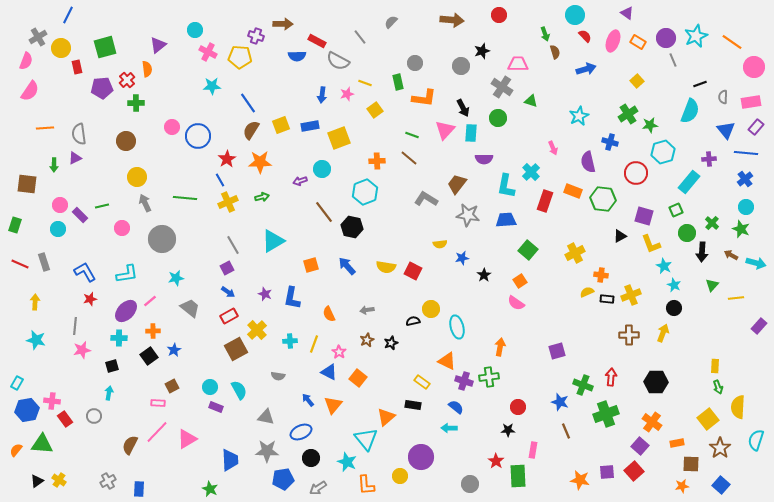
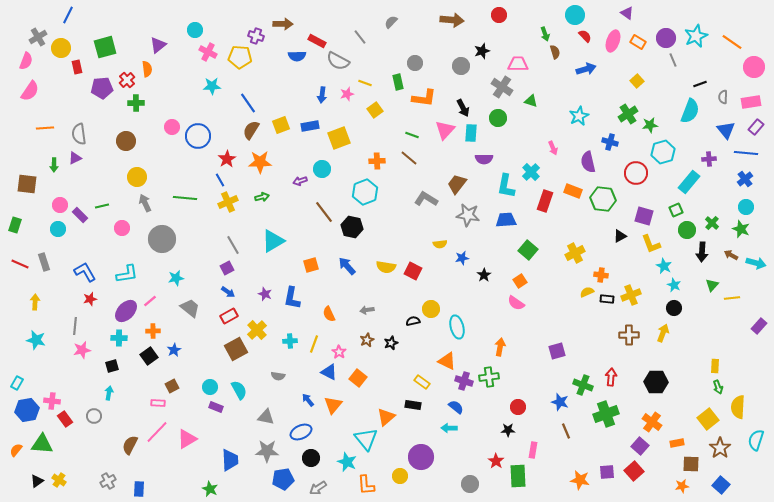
green circle at (687, 233): moved 3 px up
yellow line at (736, 298): moved 4 px left
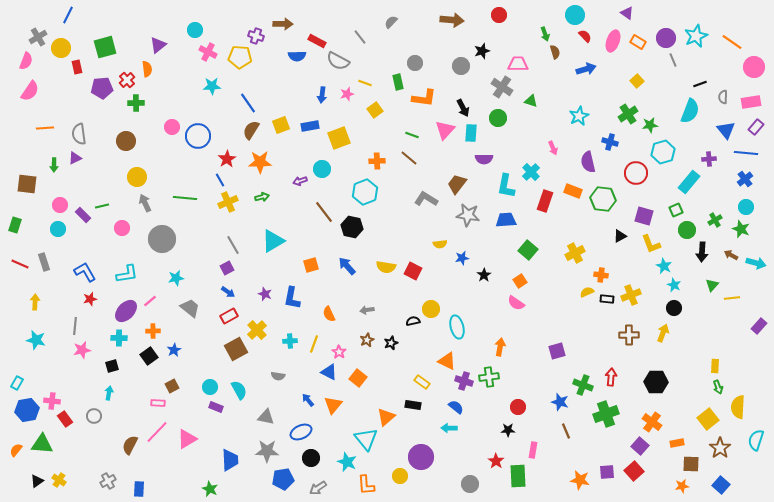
purple rectangle at (80, 215): moved 3 px right
green cross at (712, 223): moved 3 px right, 3 px up; rotated 16 degrees clockwise
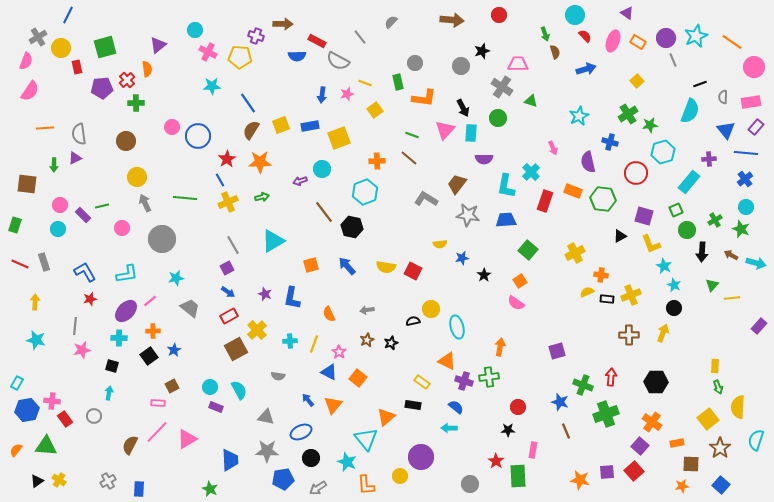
black square at (112, 366): rotated 32 degrees clockwise
green triangle at (42, 444): moved 4 px right, 2 px down
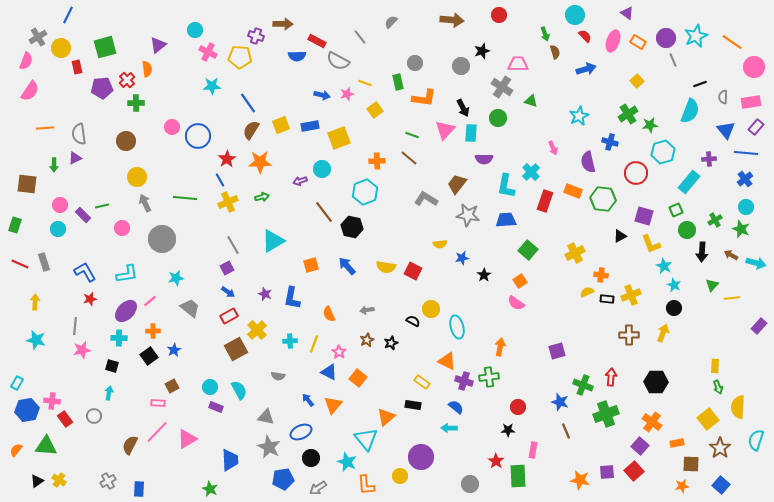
blue arrow at (322, 95): rotated 84 degrees counterclockwise
black semicircle at (413, 321): rotated 40 degrees clockwise
gray star at (267, 451): moved 2 px right, 4 px up; rotated 25 degrees clockwise
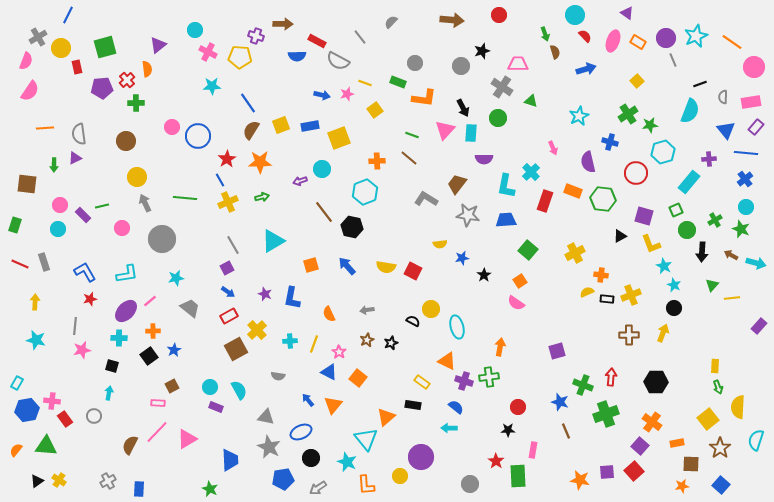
green rectangle at (398, 82): rotated 56 degrees counterclockwise
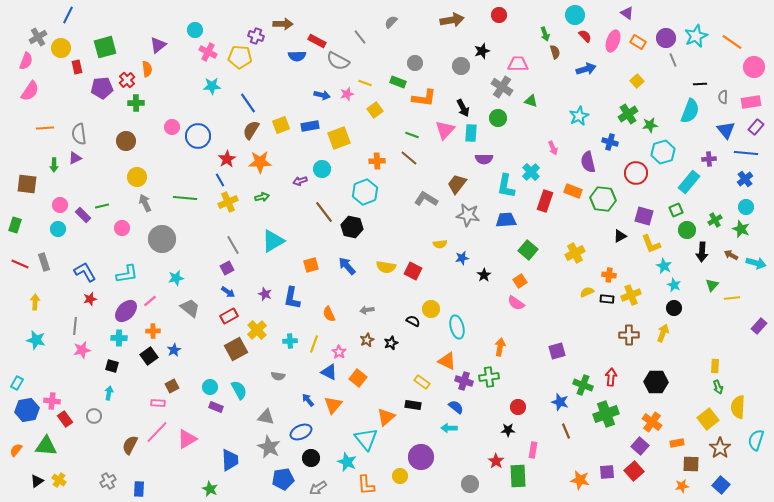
brown arrow at (452, 20): rotated 15 degrees counterclockwise
black line at (700, 84): rotated 16 degrees clockwise
orange cross at (601, 275): moved 8 px right
